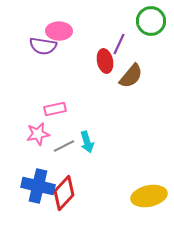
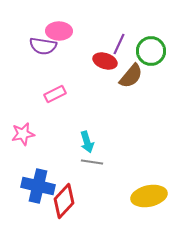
green circle: moved 30 px down
red ellipse: rotated 60 degrees counterclockwise
pink rectangle: moved 15 px up; rotated 15 degrees counterclockwise
pink star: moved 15 px left
gray line: moved 28 px right, 16 px down; rotated 35 degrees clockwise
red diamond: moved 8 px down
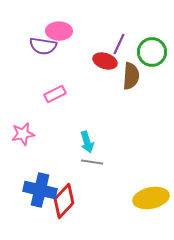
green circle: moved 1 px right, 1 px down
brown semicircle: rotated 36 degrees counterclockwise
blue cross: moved 2 px right, 4 px down
yellow ellipse: moved 2 px right, 2 px down
